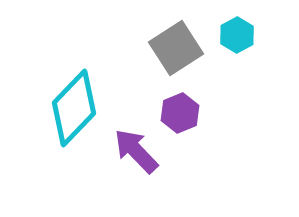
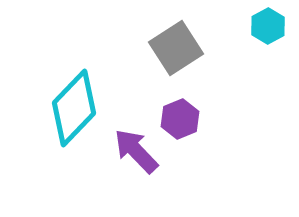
cyan hexagon: moved 31 px right, 9 px up
purple hexagon: moved 6 px down
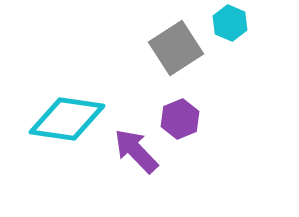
cyan hexagon: moved 38 px left, 3 px up; rotated 8 degrees counterclockwise
cyan diamond: moved 7 px left, 11 px down; rotated 54 degrees clockwise
